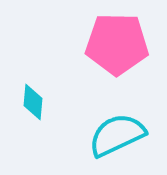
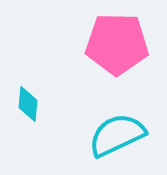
cyan diamond: moved 5 px left, 2 px down
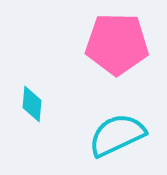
cyan diamond: moved 4 px right
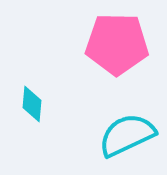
cyan semicircle: moved 10 px right
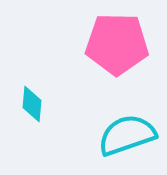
cyan semicircle: rotated 6 degrees clockwise
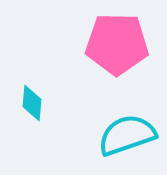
cyan diamond: moved 1 px up
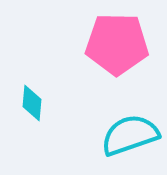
cyan semicircle: moved 3 px right
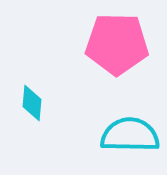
cyan semicircle: rotated 20 degrees clockwise
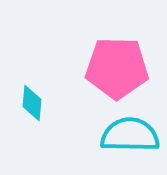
pink pentagon: moved 24 px down
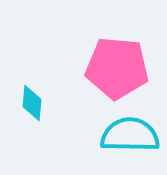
pink pentagon: rotated 4 degrees clockwise
